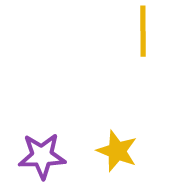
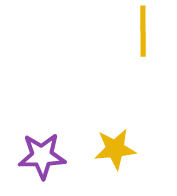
yellow star: moved 2 px left, 2 px up; rotated 27 degrees counterclockwise
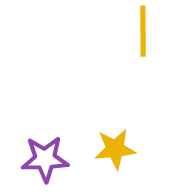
purple star: moved 3 px right, 3 px down
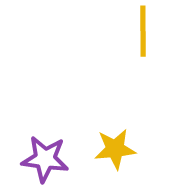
purple star: rotated 9 degrees clockwise
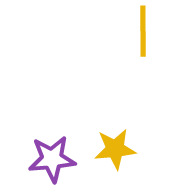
purple star: moved 7 px right; rotated 12 degrees counterclockwise
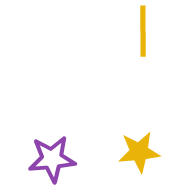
yellow star: moved 24 px right, 3 px down
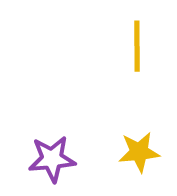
yellow line: moved 6 px left, 15 px down
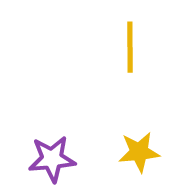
yellow line: moved 7 px left, 1 px down
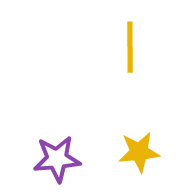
purple star: moved 5 px right
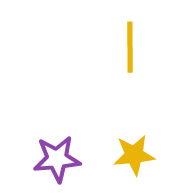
yellow star: moved 5 px left, 3 px down
